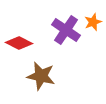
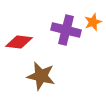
purple cross: rotated 20 degrees counterclockwise
red diamond: moved 1 px up; rotated 20 degrees counterclockwise
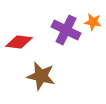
orange star: rotated 30 degrees clockwise
purple cross: rotated 12 degrees clockwise
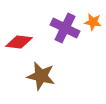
purple cross: moved 1 px left, 2 px up
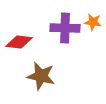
purple cross: rotated 24 degrees counterclockwise
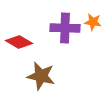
red diamond: rotated 24 degrees clockwise
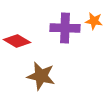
orange star: moved 1 px right, 1 px up
red diamond: moved 2 px left, 1 px up
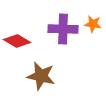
orange star: moved 1 px left, 3 px down
purple cross: moved 2 px left, 1 px down
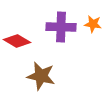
purple cross: moved 2 px left, 2 px up
